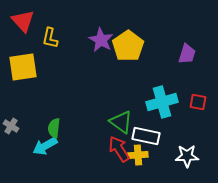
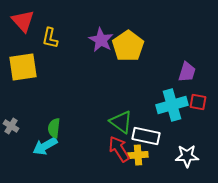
purple trapezoid: moved 18 px down
cyan cross: moved 10 px right, 3 px down
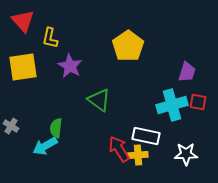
purple star: moved 31 px left, 26 px down
green triangle: moved 22 px left, 22 px up
green semicircle: moved 2 px right
white star: moved 1 px left, 2 px up
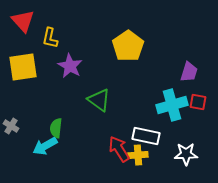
purple trapezoid: moved 2 px right
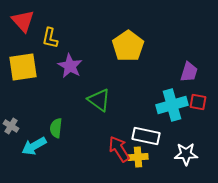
cyan arrow: moved 11 px left
yellow cross: moved 2 px down
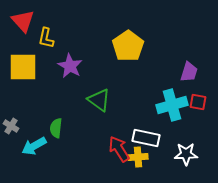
yellow L-shape: moved 4 px left
yellow square: rotated 8 degrees clockwise
white rectangle: moved 2 px down
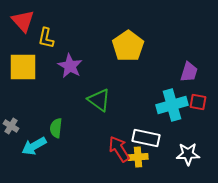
white star: moved 2 px right
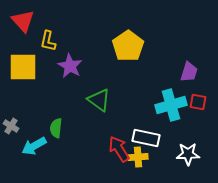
yellow L-shape: moved 2 px right, 3 px down
cyan cross: moved 1 px left
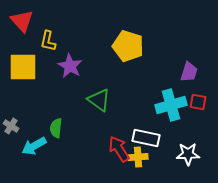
red triangle: moved 1 px left
yellow pentagon: rotated 20 degrees counterclockwise
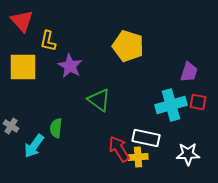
cyan arrow: rotated 25 degrees counterclockwise
